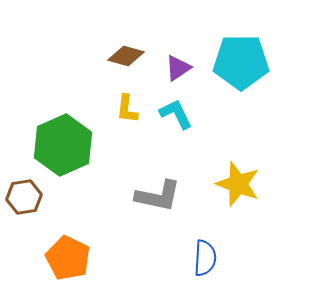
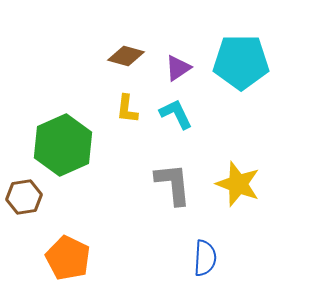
gray L-shape: moved 15 px right, 12 px up; rotated 108 degrees counterclockwise
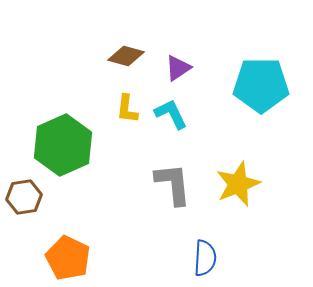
cyan pentagon: moved 20 px right, 23 px down
cyan L-shape: moved 5 px left
yellow star: rotated 30 degrees clockwise
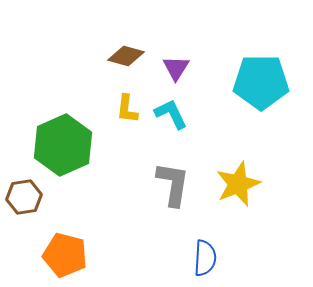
purple triangle: moved 2 px left; rotated 24 degrees counterclockwise
cyan pentagon: moved 3 px up
gray L-shape: rotated 15 degrees clockwise
orange pentagon: moved 3 px left, 3 px up; rotated 12 degrees counterclockwise
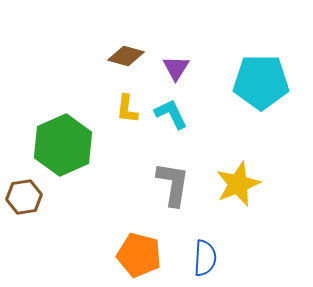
orange pentagon: moved 74 px right
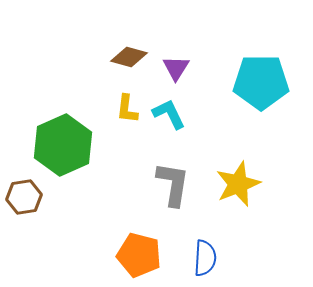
brown diamond: moved 3 px right, 1 px down
cyan L-shape: moved 2 px left
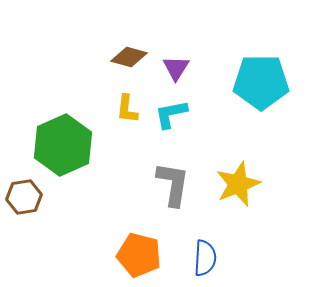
cyan L-shape: moved 2 px right; rotated 75 degrees counterclockwise
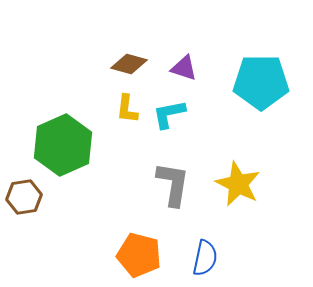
brown diamond: moved 7 px down
purple triangle: moved 8 px right; rotated 44 degrees counterclockwise
cyan L-shape: moved 2 px left
yellow star: rotated 24 degrees counterclockwise
blue semicircle: rotated 9 degrees clockwise
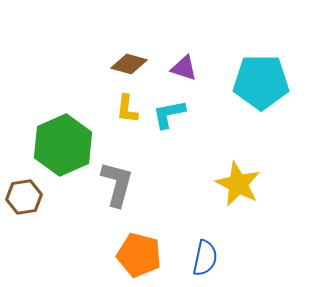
gray L-shape: moved 56 px left; rotated 6 degrees clockwise
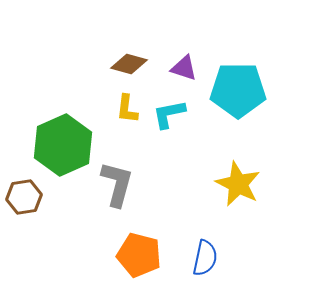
cyan pentagon: moved 23 px left, 8 px down
